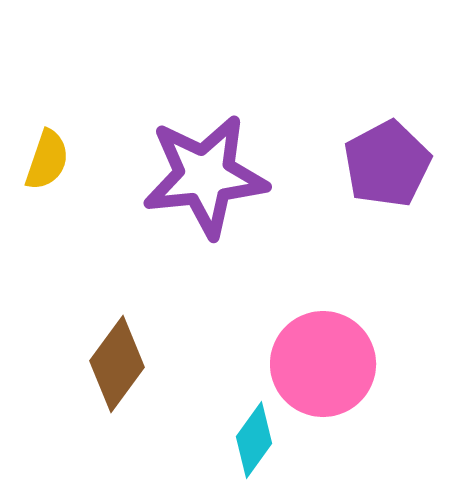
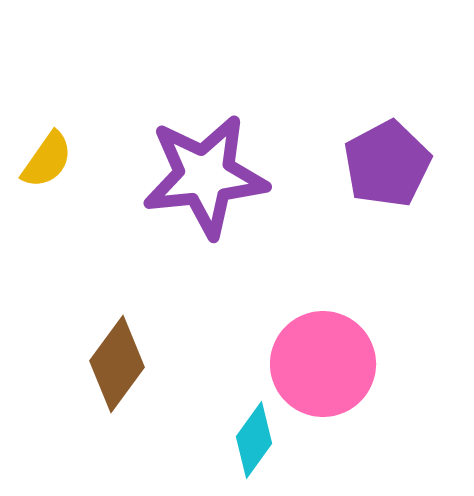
yellow semicircle: rotated 16 degrees clockwise
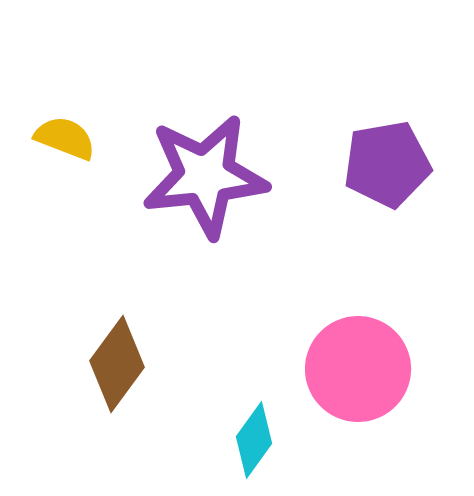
yellow semicircle: moved 18 px right, 22 px up; rotated 104 degrees counterclockwise
purple pentagon: rotated 18 degrees clockwise
pink circle: moved 35 px right, 5 px down
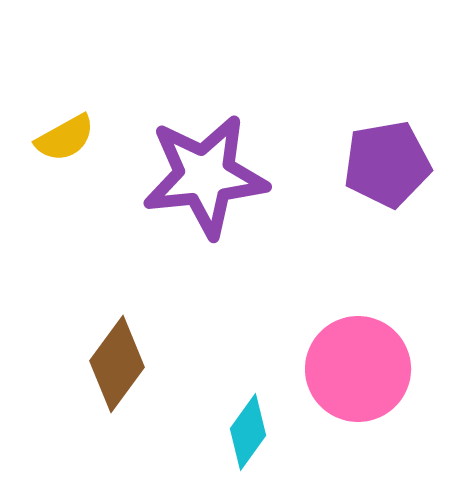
yellow semicircle: rotated 130 degrees clockwise
cyan diamond: moved 6 px left, 8 px up
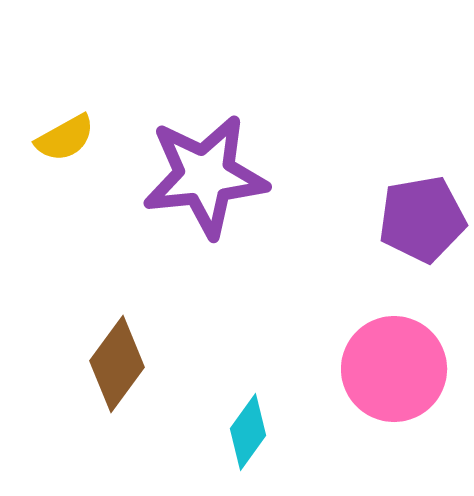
purple pentagon: moved 35 px right, 55 px down
pink circle: moved 36 px right
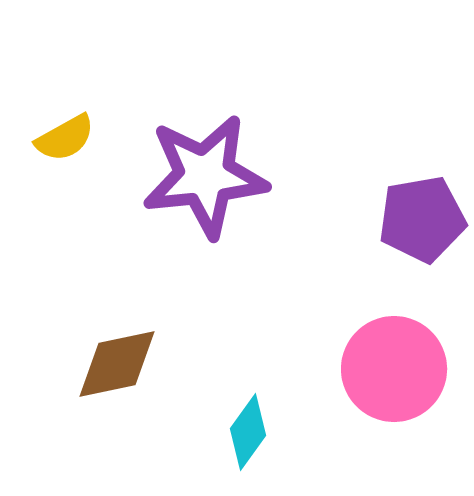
brown diamond: rotated 42 degrees clockwise
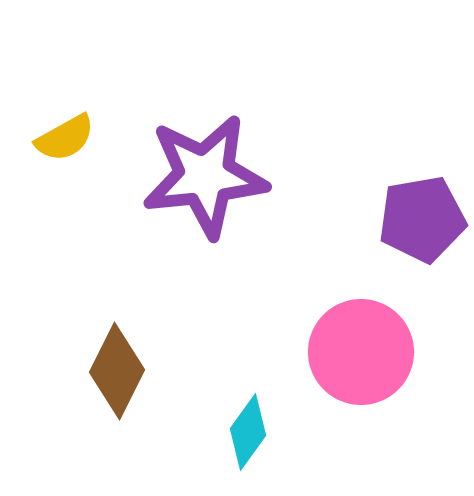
brown diamond: moved 7 px down; rotated 52 degrees counterclockwise
pink circle: moved 33 px left, 17 px up
